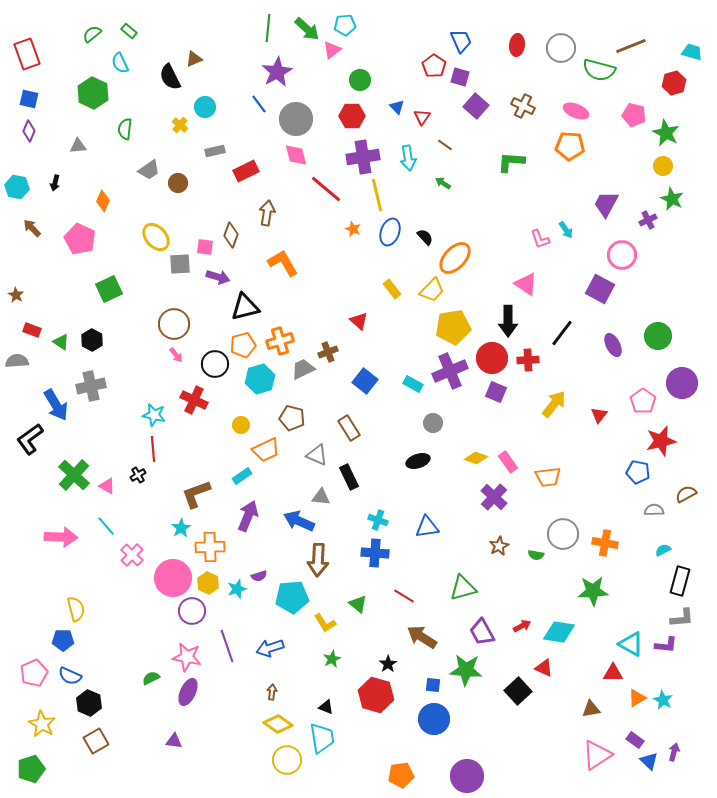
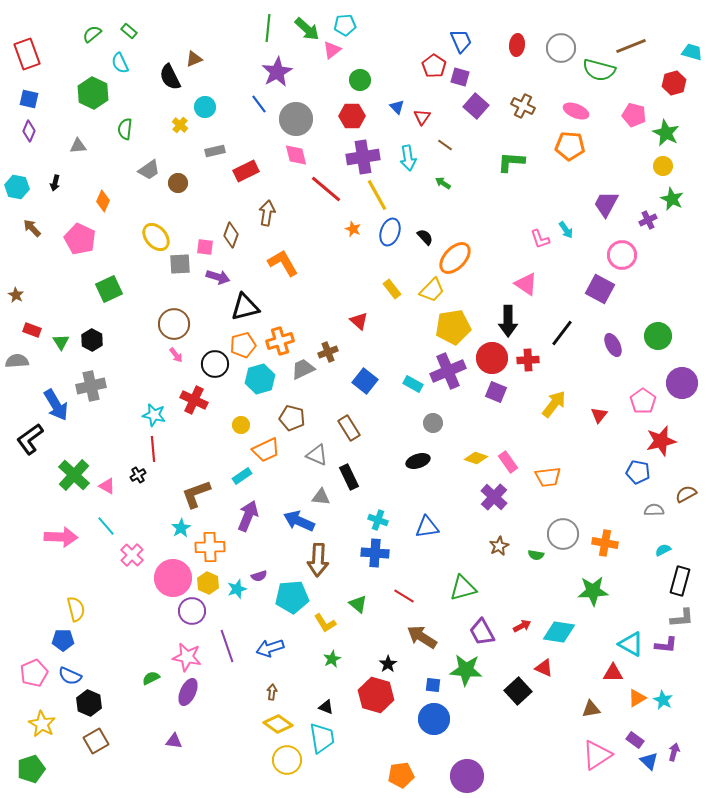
yellow line at (377, 195): rotated 16 degrees counterclockwise
green triangle at (61, 342): rotated 24 degrees clockwise
purple cross at (450, 371): moved 2 px left
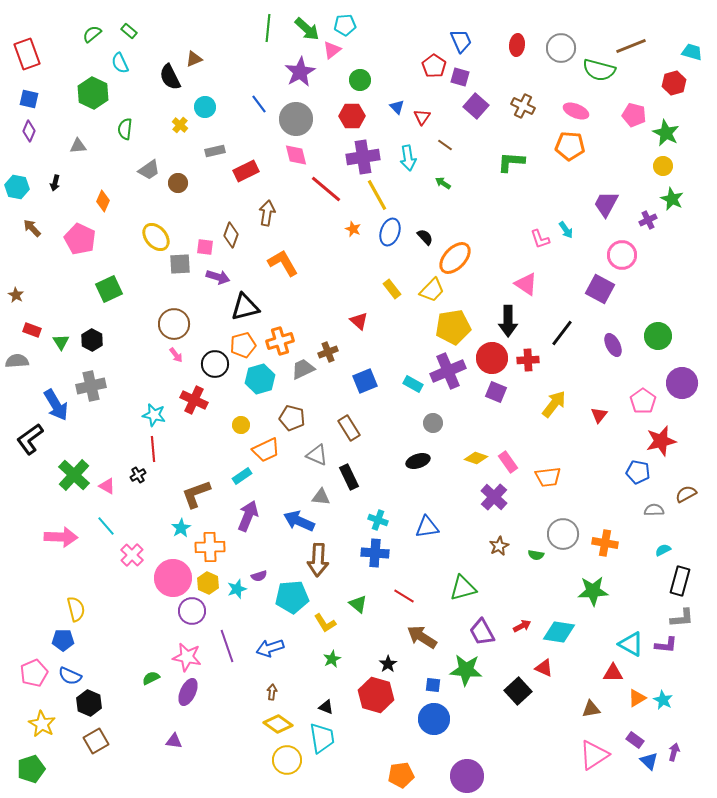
purple star at (277, 72): moved 23 px right
blue square at (365, 381): rotated 30 degrees clockwise
pink triangle at (597, 755): moved 3 px left
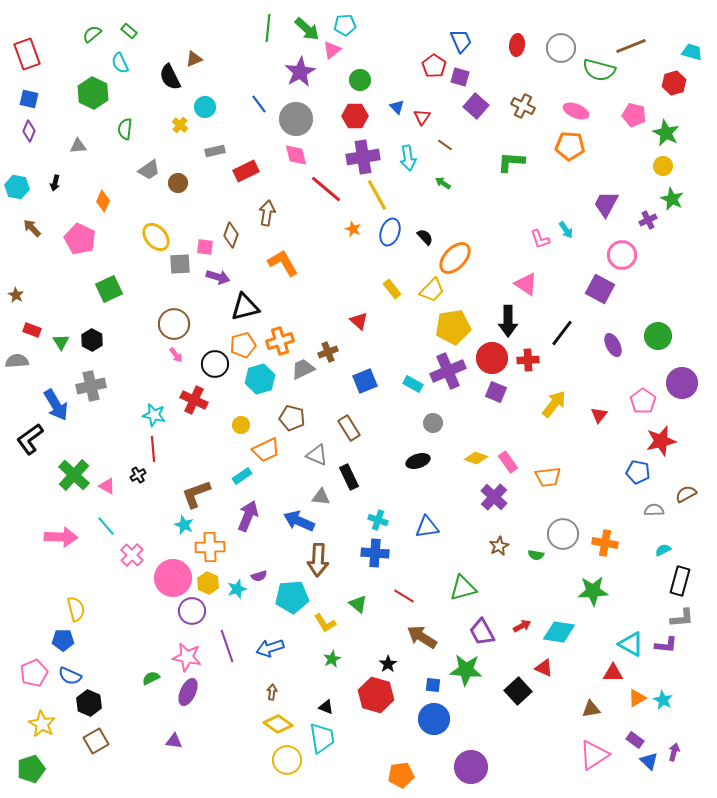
red hexagon at (352, 116): moved 3 px right
cyan star at (181, 528): moved 3 px right, 3 px up; rotated 18 degrees counterclockwise
purple circle at (467, 776): moved 4 px right, 9 px up
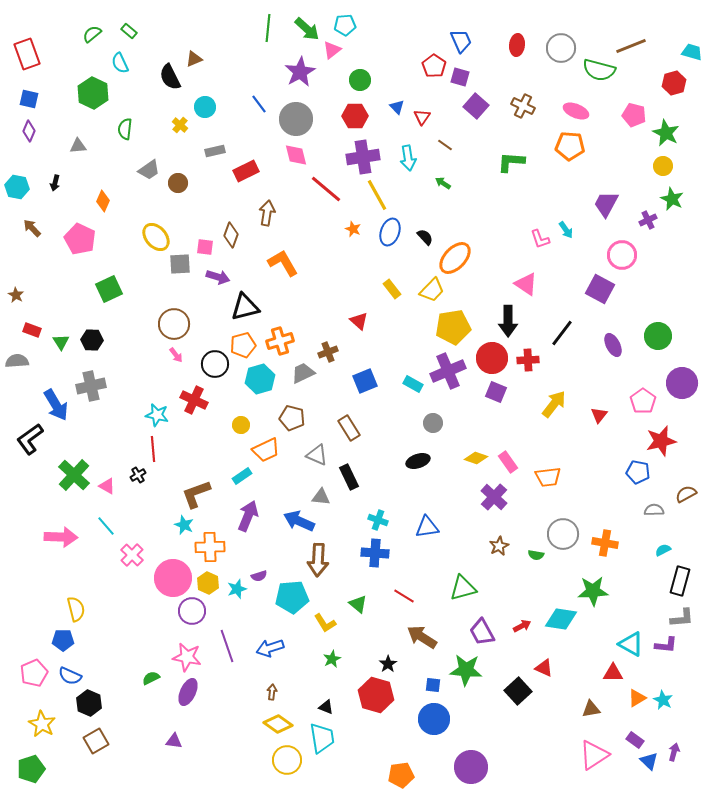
black hexagon at (92, 340): rotated 25 degrees counterclockwise
gray trapezoid at (303, 369): moved 4 px down
cyan star at (154, 415): moved 3 px right
cyan diamond at (559, 632): moved 2 px right, 13 px up
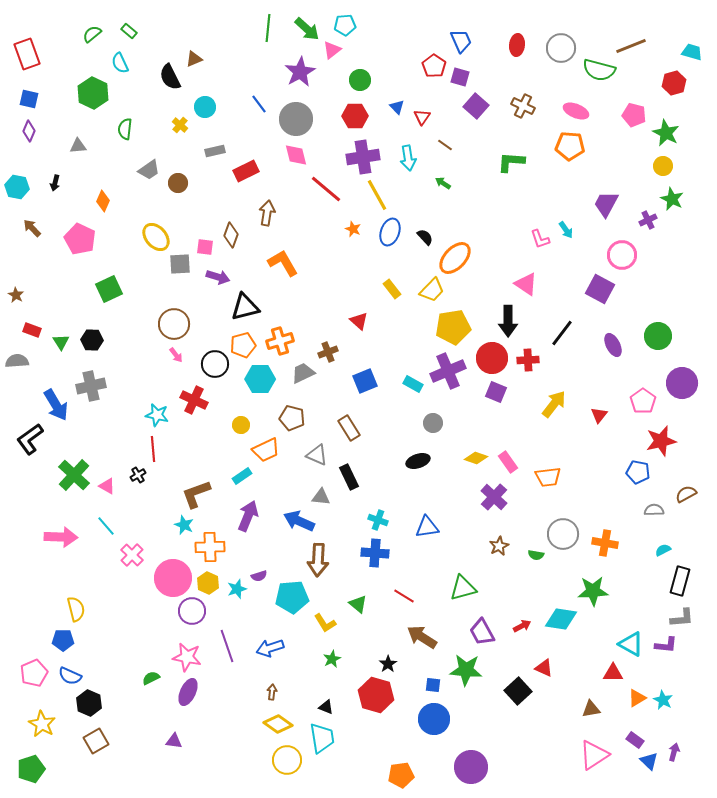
cyan hexagon at (260, 379): rotated 16 degrees clockwise
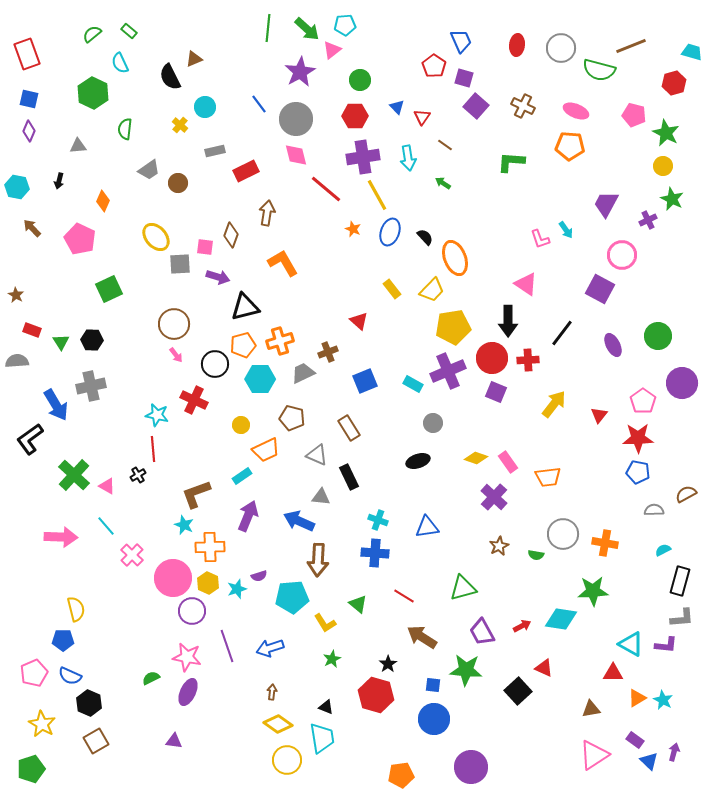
purple square at (460, 77): moved 4 px right, 1 px down
black arrow at (55, 183): moved 4 px right, 2 px up
orange ellipse at (455, 258): rotated 64 degrees counterclockwise
red star at (661, 441): moved 23 px left, 3 px up; rotated 12 degrees clockwise
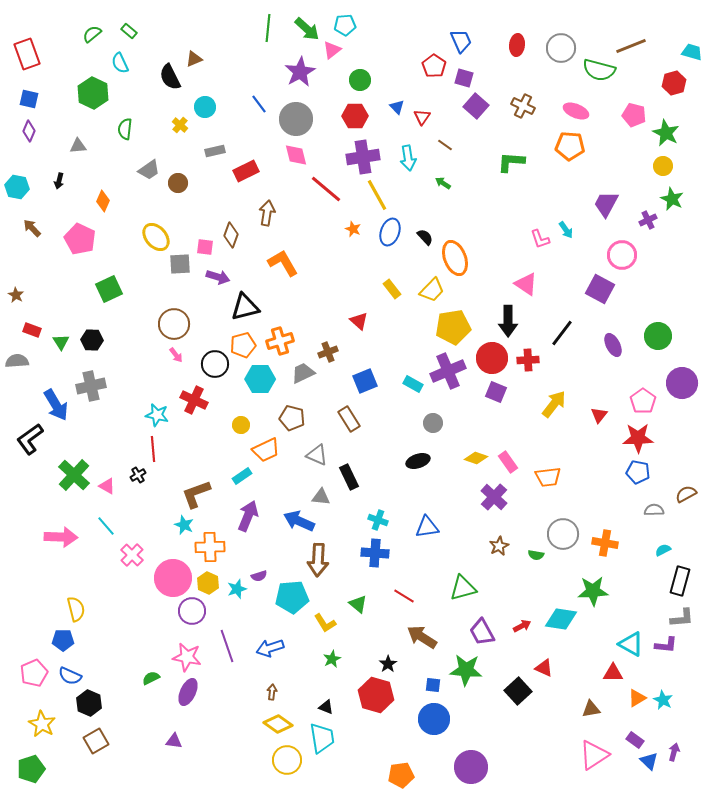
brown rectangle at (349, 428): moved 9 px up
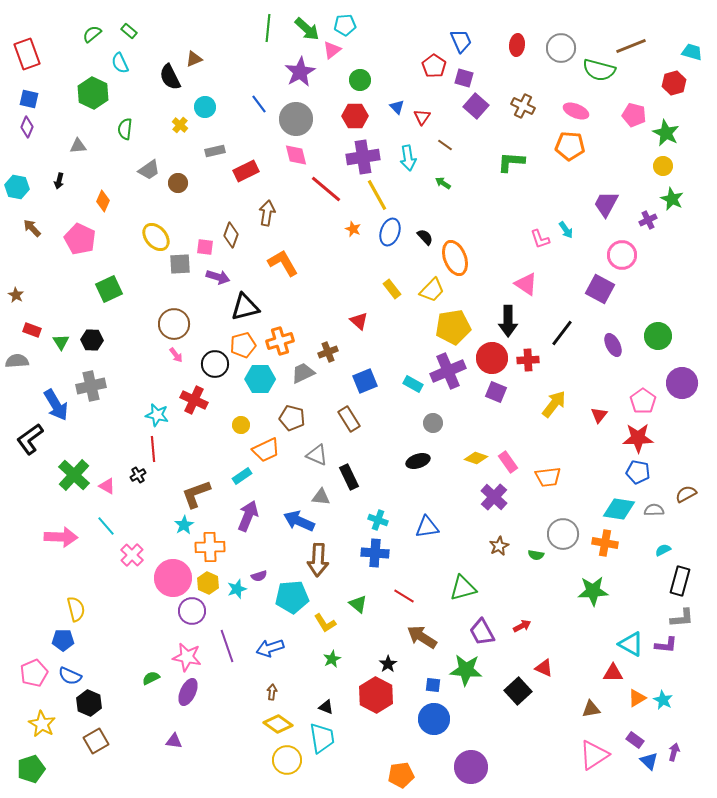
purple diamond at (29, 131): moved 2 px left, 4 px up
cyan star at (184, 525): rotated 18 degrees clockwise
cyan diamond at (561, 619): moved 58 px right, 110 px up
red hexagon at (376, 695): rotated 12 degrees clockwise
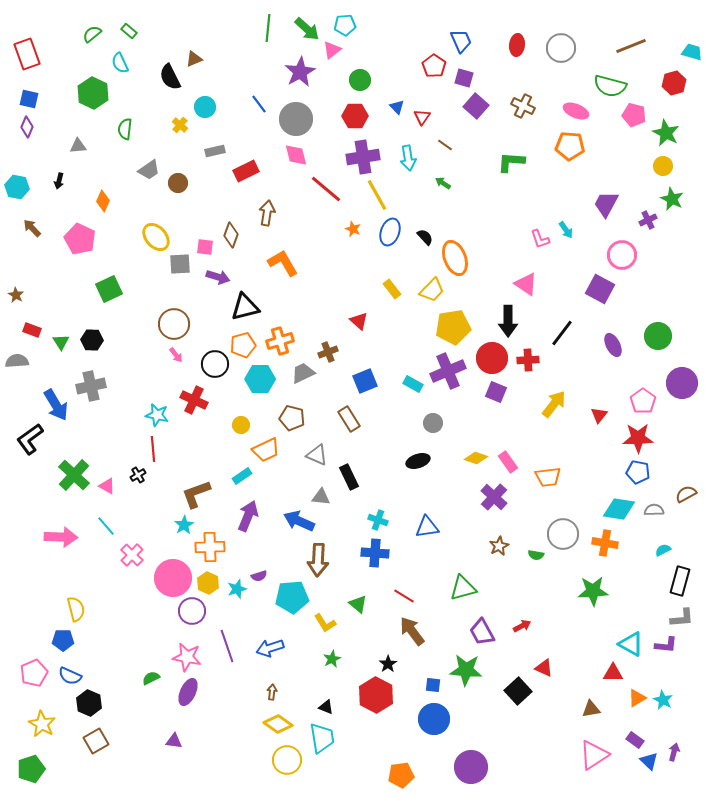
green semicircle at (599, 70): moved 11 px right, 16 px down
brown arrow at (422, 637): moved 10 px left, 6 px up; rotated 20 degrees clockwise
